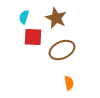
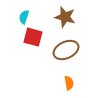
brown star: moved 9 px right, 1 px up; rotated 10 degrees counterclockwise
red square: rotated 12 degrees clockwise
brown ellipse: moved 4 px right
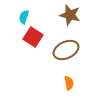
brown star: moved 5 px right, 2 px up
red square: rotated 18 degrees clockwise
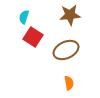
brown star: rotated 20 degrees counterclockwise
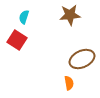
red square: moved 16 px left, 3 px down
brown ellipse: moved 16 px right, 9 px down
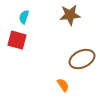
red square: rotated 18 degrees counterclockwise
orange semicircle: moved 6 px left, 2 px down; rotated 24 degrees counterclockwise
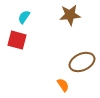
cyan semicircle: rotated 16 degrees clockwise
brown ellipse: moved 3 px down
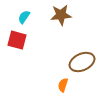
brown star: moved 9 px left
orange semicircle: rotated 128 degrees counterclockwise
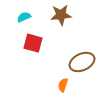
cyan semicircle: rotated 32 degrees clockwise
red square: moved 16 px right, 3 px down
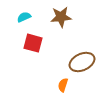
brown star: moved 2 px down
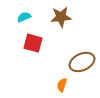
orange semicircle: moved 1 px left
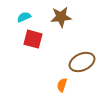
red square: moved 4 px up
